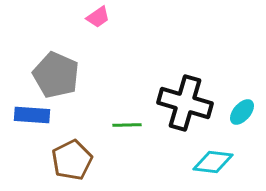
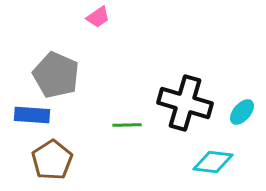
brown pentagon: moved 20 px left; rotated 6 degrees counterclockwise
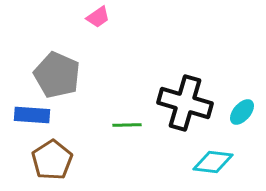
gray pentagon: moved 1 px right
